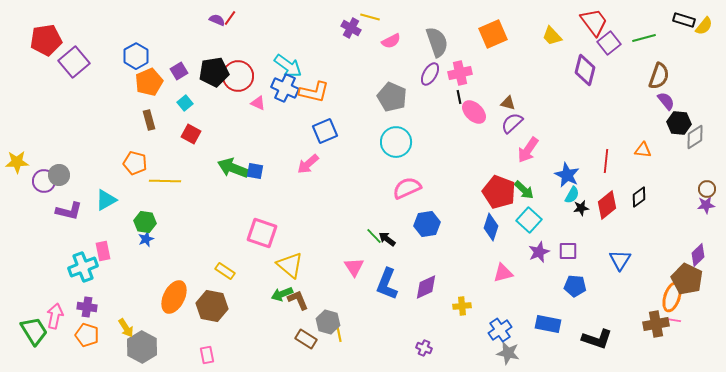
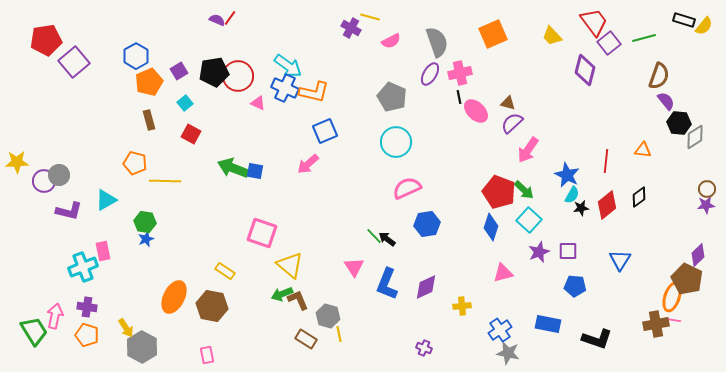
pink ellipse at (474, 112): moved 2 px right, 1 px up
gray hexagon at (328, 322): moved 6 px up
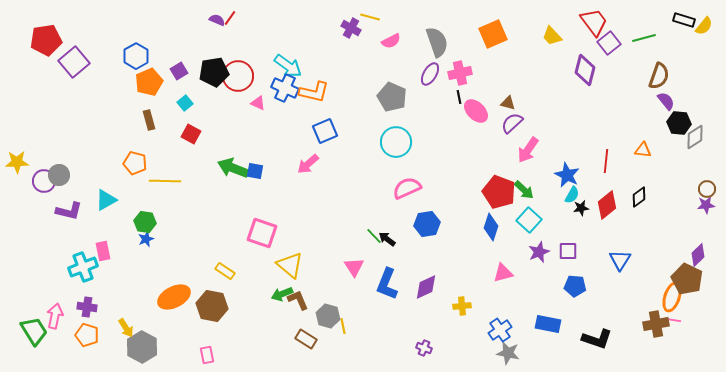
orange ellipse at (174, 297): rotated 36 degrees clockwise
yellow line at (339, 334): moved 4 px right, 8 px up
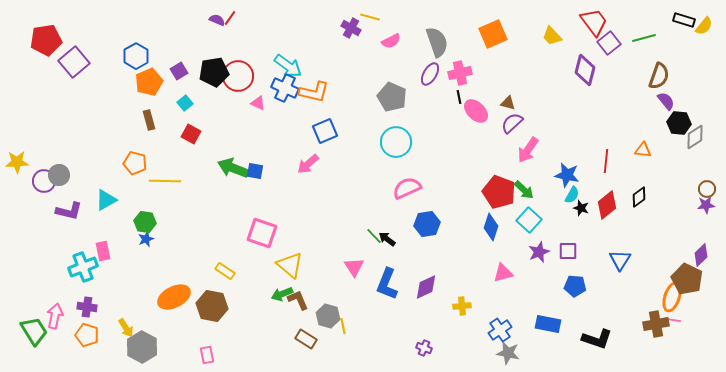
blue star at (567, 175): rotated 15 degrees counterclockwise
black star at (581, 208): rotated 28 degrees clockwise
purple diamond at (698, 255): moved 3 px right
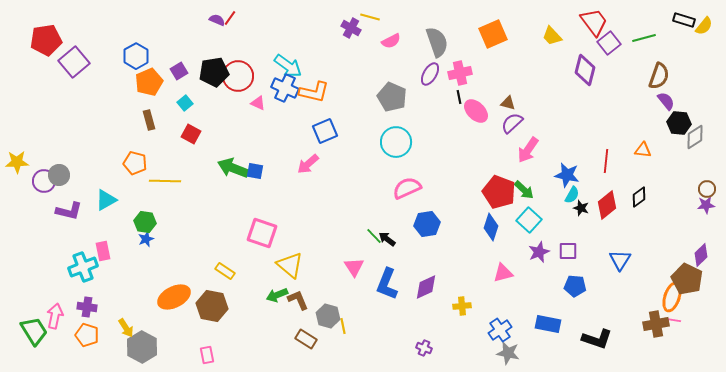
green arrow at (282, 294): moved 5 px left, 1 px down
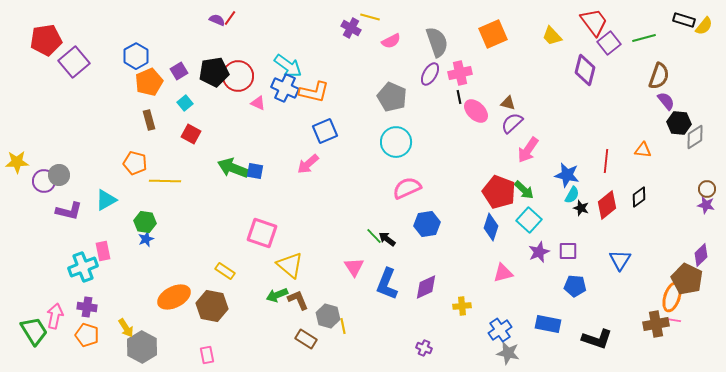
purple star at (706, 205): rotated 18 degrees clockwise
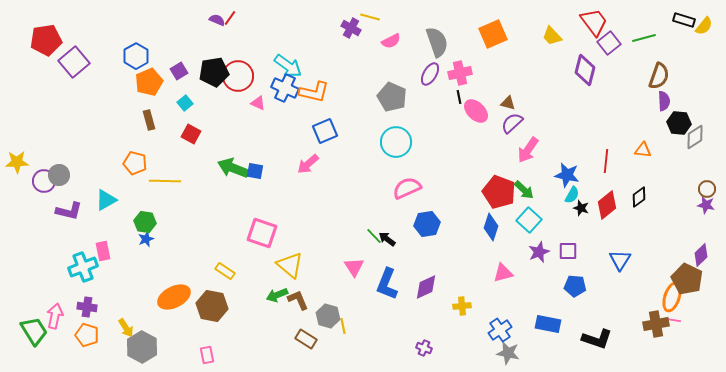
purple semicircle at (666, 101): moved 2 px left; rotated 36 degrees clockwise
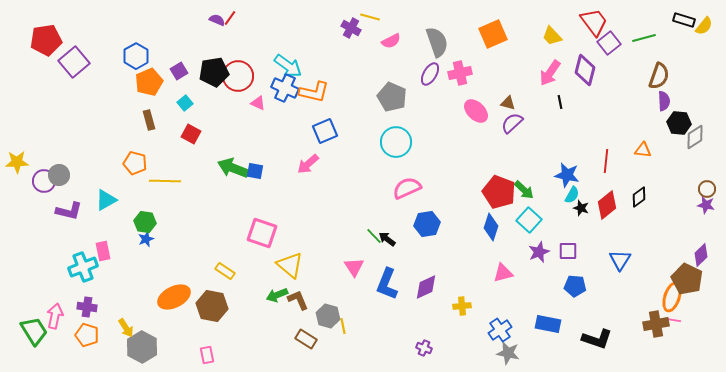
black line at (459, 97): moved 101 px right, 5 px down
pink arrow at (528, 150): moved 22 px right, 77 px up
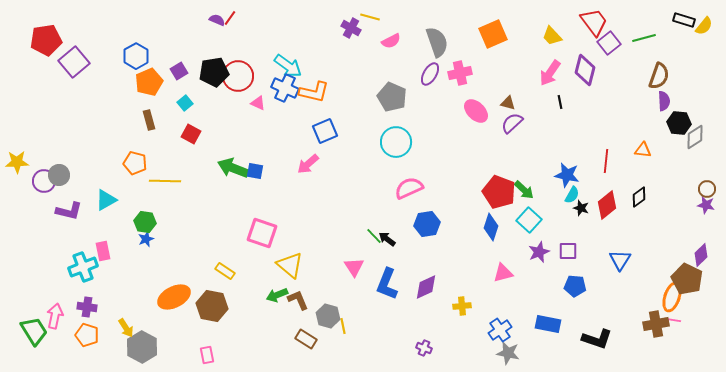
pink semicircle at (407, 188): moved 2 px right
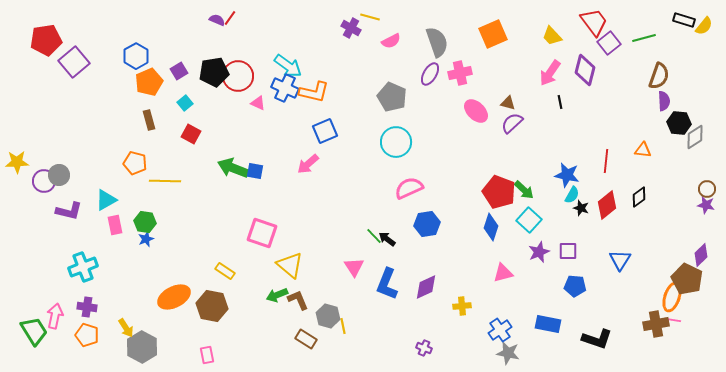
pink rectangle at (103, 251): moved 12 px right, 26 px up
